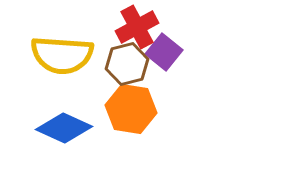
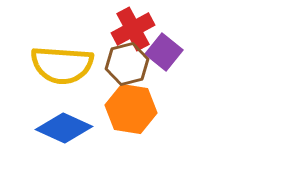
red cross: moved 4 px left, 2 px down
yellow semicircle: moved 10 px down
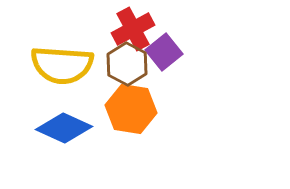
purple square: rotated 12 degrees clockwise
brown hexagon: rotated 18 degrees counterclockwise
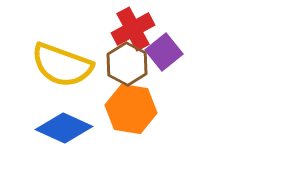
yellow semicircle: rotated 16 degrees clockwise
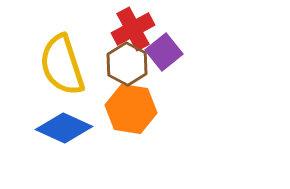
yellow semicircle: rotated 52 degrees clockwise
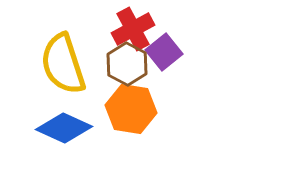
yellow semicircle: moved 1 px right, 1 px up
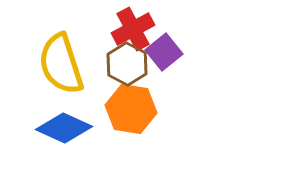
yellow semicircle: moved 2 px left
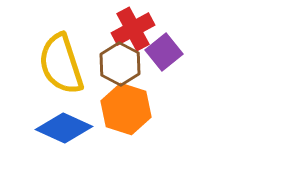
brown hexagon: moved 7 px left
orange hexagon: moved 5 px left; rotated 9 degrees clockwise
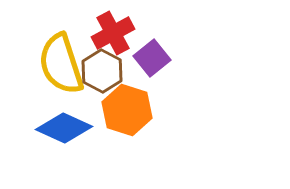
red cross: moved 20 px left, 4 px down
purple square: moved 12 px left, 6 px down
brown hexagon: moved 18 px left, 7 px down
orange hexagon: moved 1 px right, 1 px down
